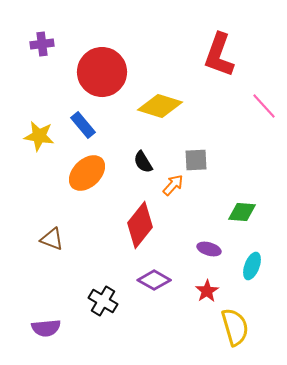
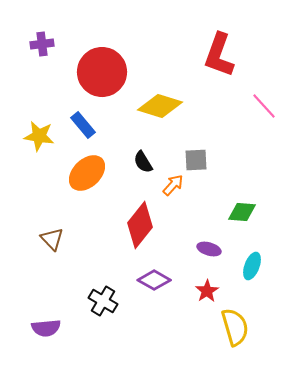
brown triangle: rotated 25 degrees clockwise
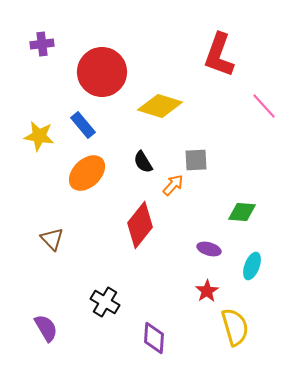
purple diamond: moved 58 px down; rotated 64 degrees clockwise
black cross: moved 2 px right, 1 px down
purple semicircle: rotated 116 degrees counterclockwise
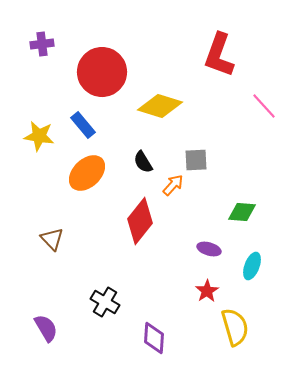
red diamond: moved 4 px up
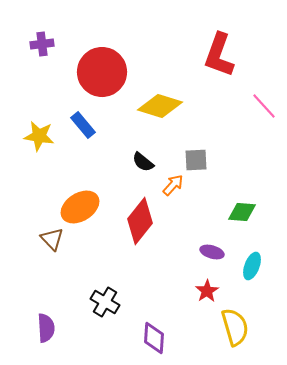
black semicircle: rotated 20 degrees counterclockwise
orange ellipse: moved 7 px left, 34 px down; rotated 12 degrees clockwise
purple ellipse: moved 3 px right, 3 px down
purple semicircle: rotated 28 degrees clockwise
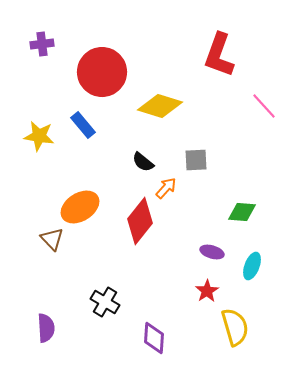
orange arrow: moved 7 px left, 3 px down
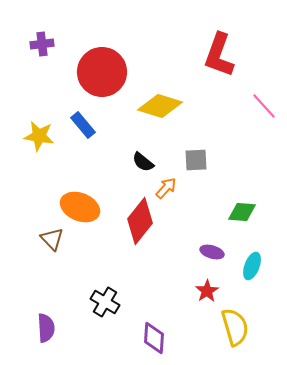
orange ellipse: rotated 54 degrees clockwise
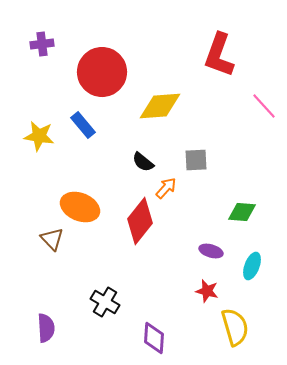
yellow diamond: rotated 21 degrees counterclockwise
purple ellipse: moved 1 px left, 1 px up
red star: rotated 25 degrees counterclockwise
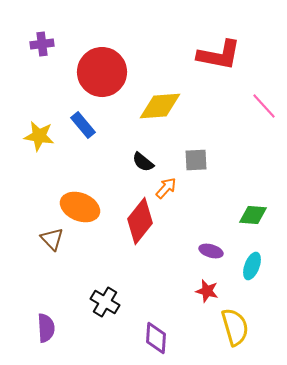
red L-shape: rotated 99 degrees counterclockwise
green diamond: moved 11 px right, 3 px down
purple diamond: moved 2 px right
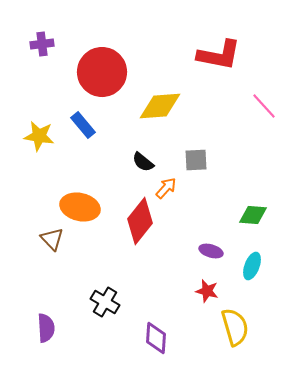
orange ellipse: rotated 9 degrees counterclockwise
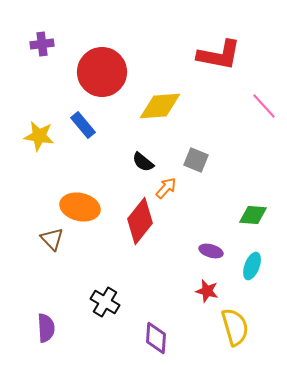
gray square: rotated 25 degrees clockwise
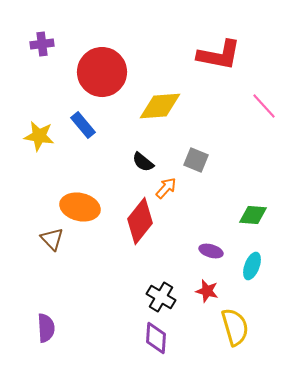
black cross: moved 56 px right, 5 px up
